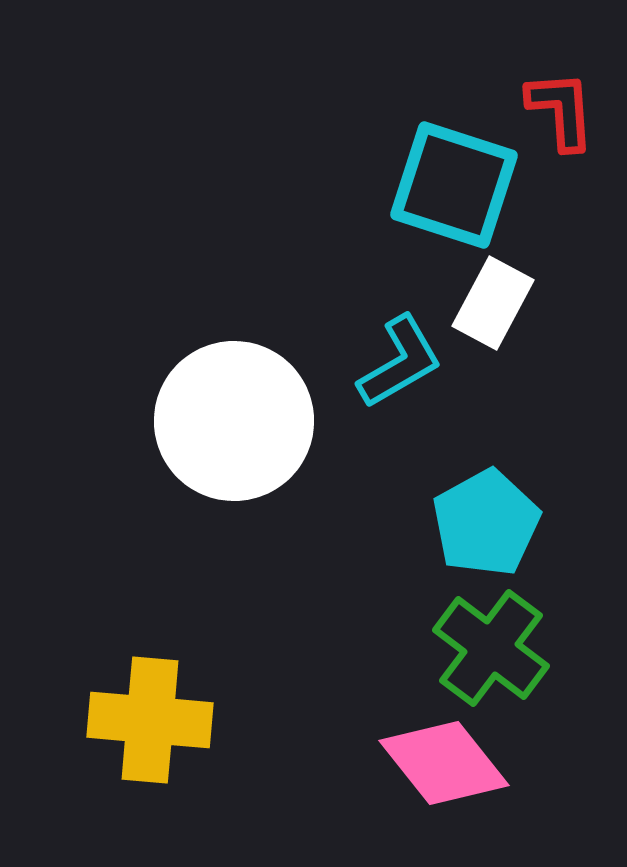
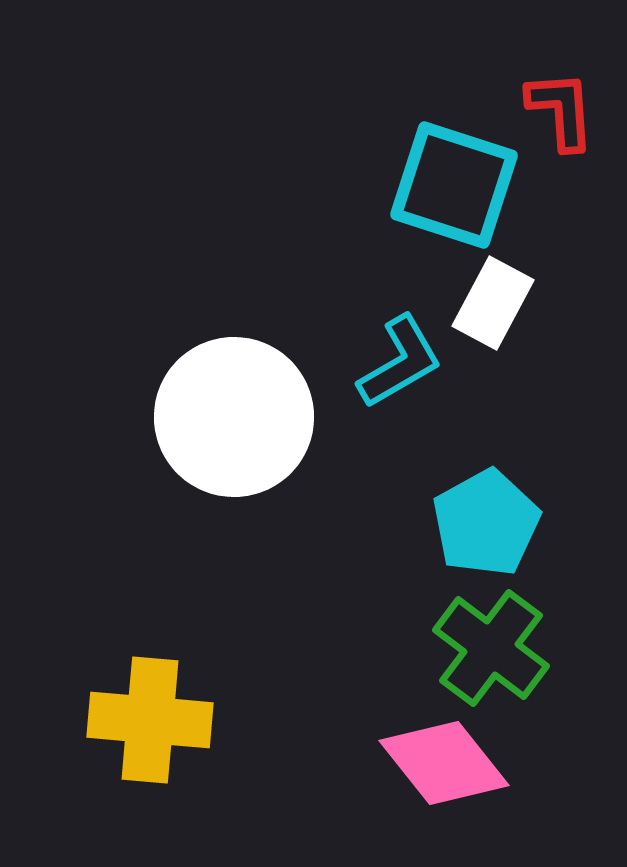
white circle: moved 4 px up
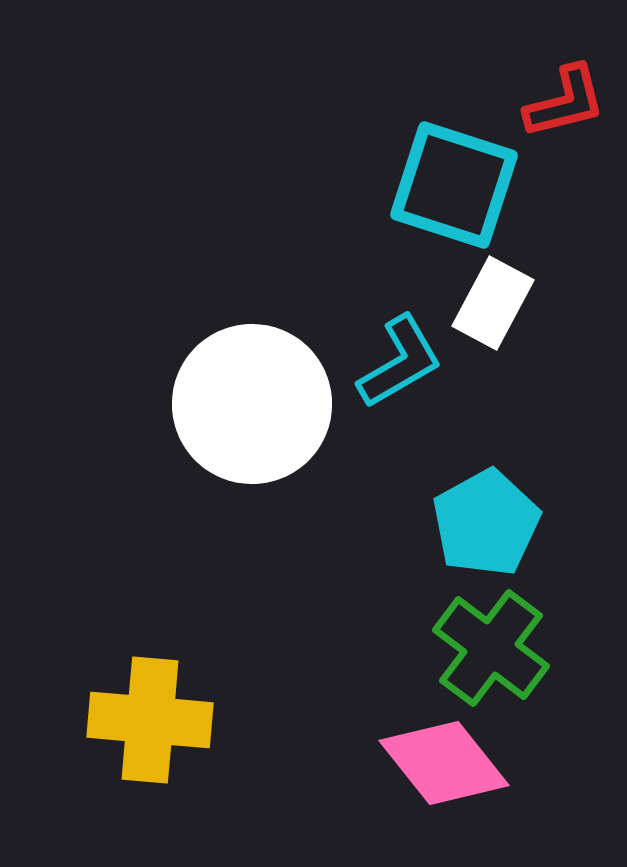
red L-shape: moved 4 px right, 8 px up; rotated 80 degrees clockwise
white circle: moved 18 px right, 13 px up
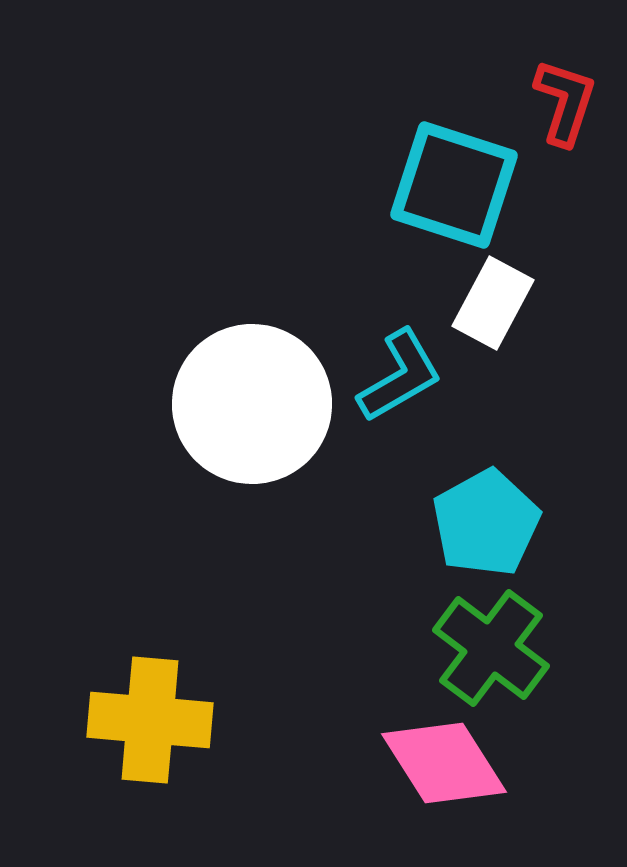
red L-shape: rotated 58 degrees counterclockwise
cyan L-shape: moved 14 px down
pink diamond: rotated 6 degrees clockwise
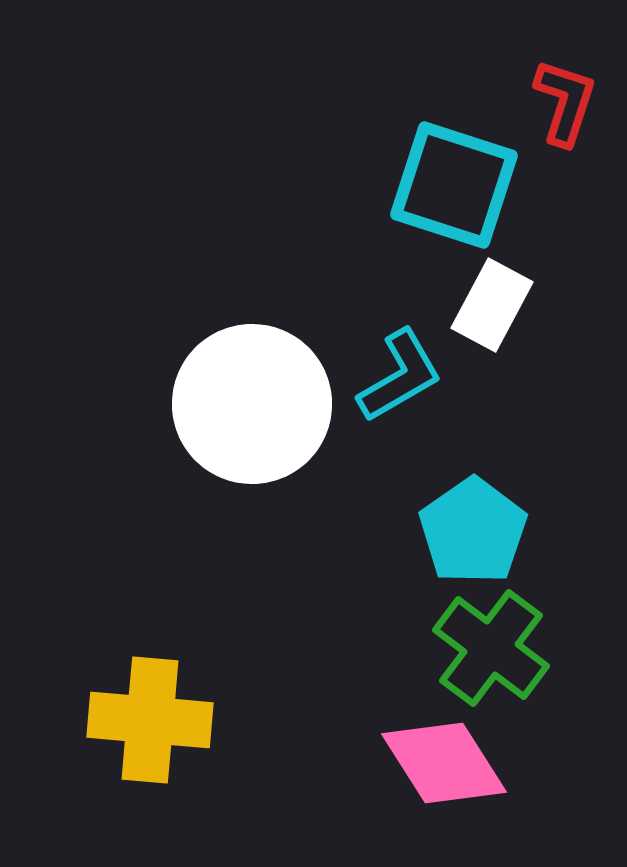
white rectangle: moved 1 px left, 2 px down
cyan pentagon: moved 13 px left, 8 px down; rotated 6 degrees counterclockwise
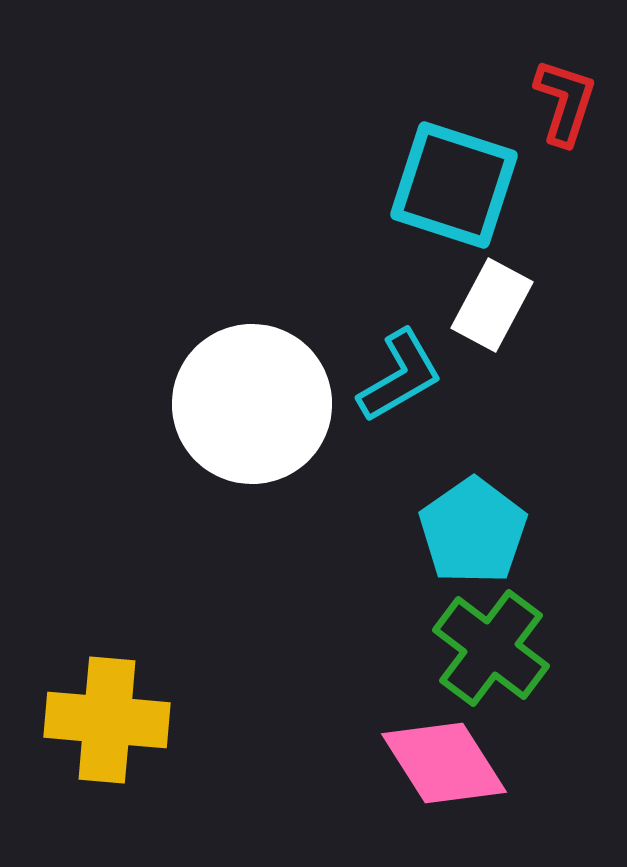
yellow cross: moved 43 px left
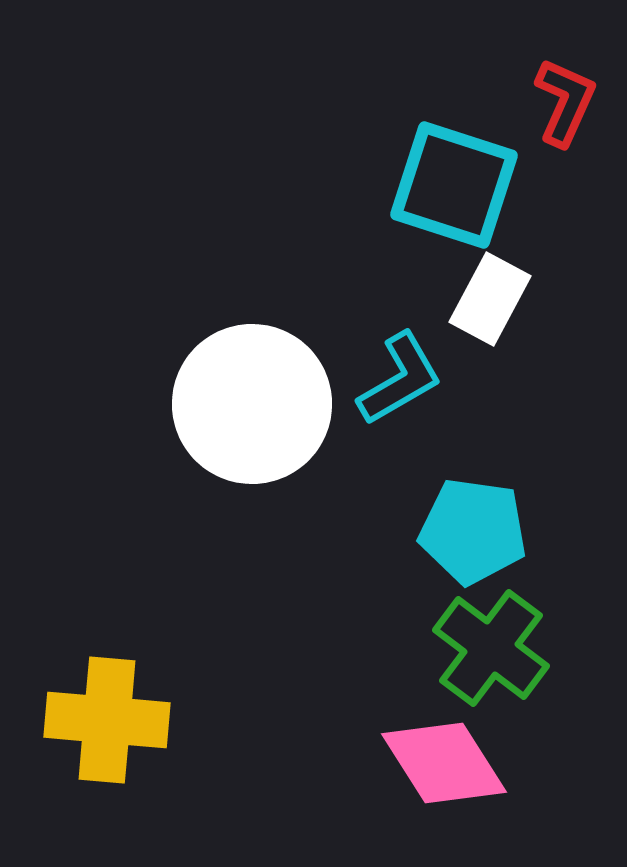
red L-shape: rotated 6 degrees clockwise
white rectangle: moved 2 px left, 6 px up
cyan L-shape: moved 3 px down
cyan pentagon: rotated 29 degrees counterclockwise
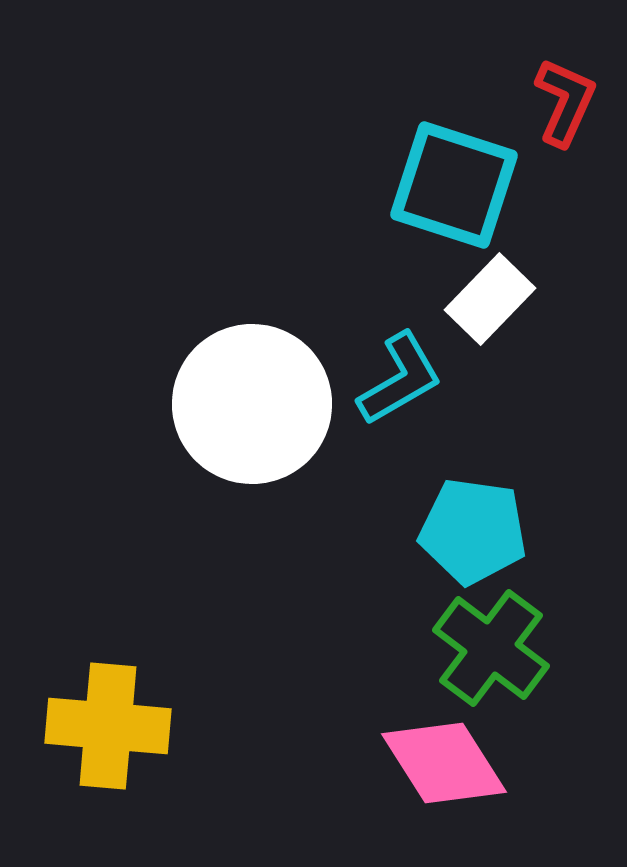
white rectangle: rotated 16 degrees clockwise
yellow cross: moved 1 px right, 6 px down
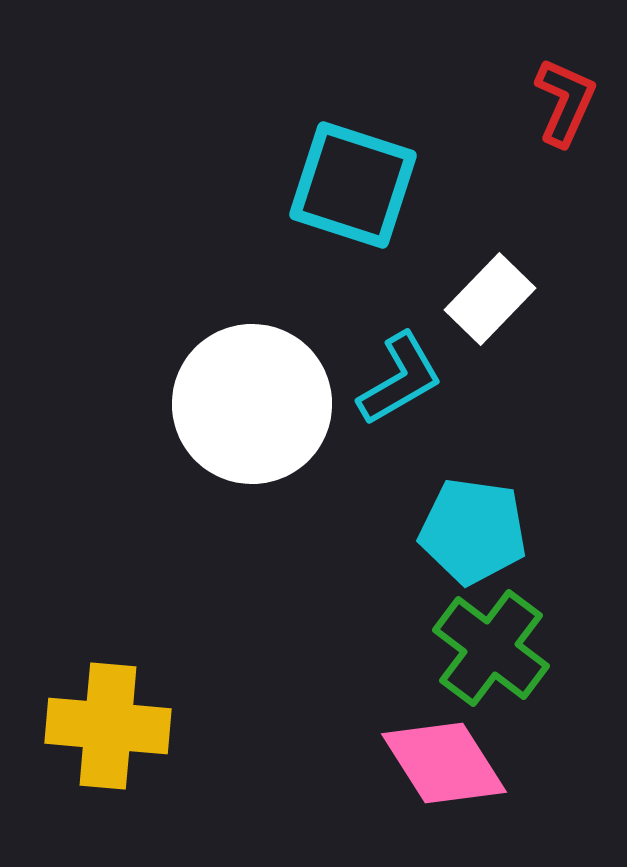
cyan square: moved 101 px left
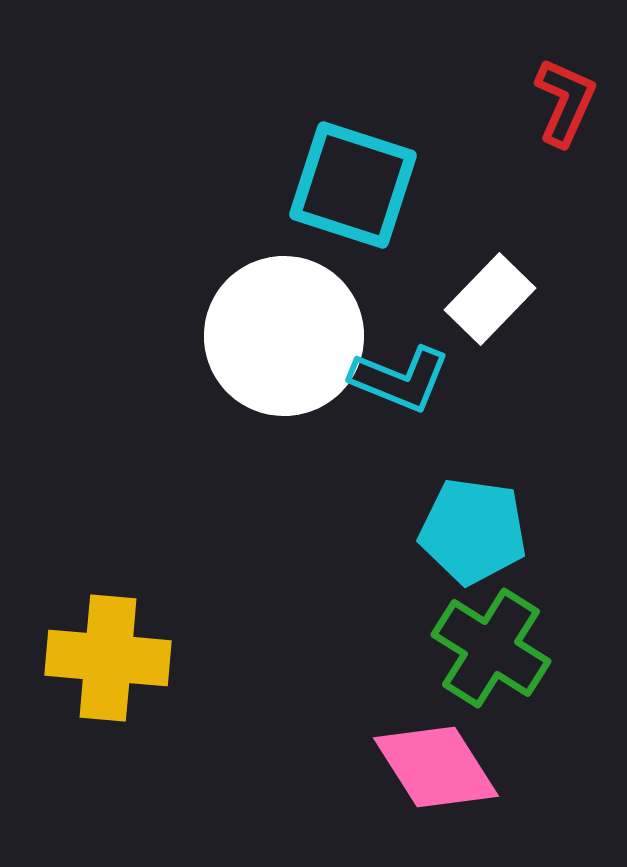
cyan L-shape: rotated 52 degrees clockwise
white circle: moved 32 px right, 68 px up
green cross: rotated 5 degrees counterclockwise
yellow cross: moved 68 px up
pink diamond: moved 8 px left, 4 px down
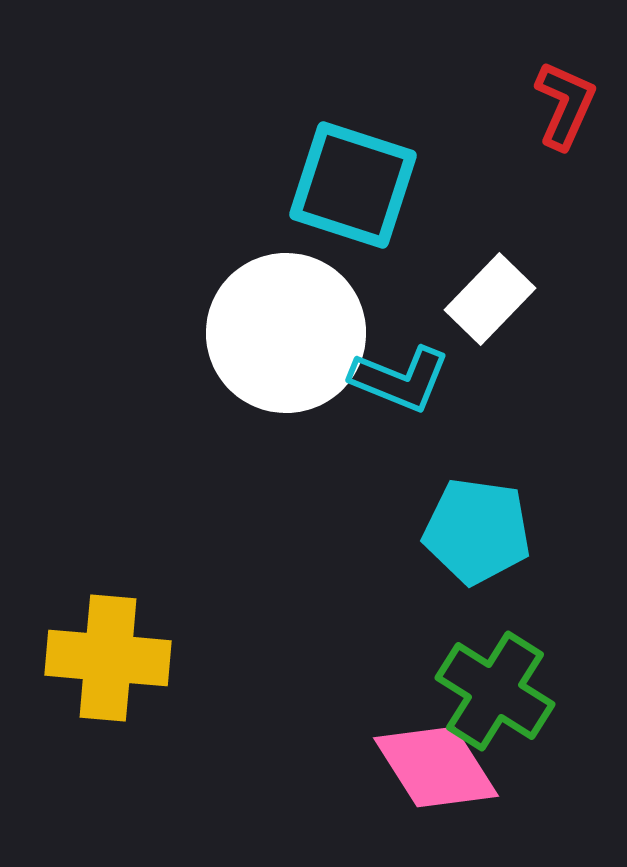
red L-shape: moved 3 px down
white circle: moved 2 px right, 3 px up
cyan pentagon: moved 4 px right
green cross: moved 4 px right, 43 px down
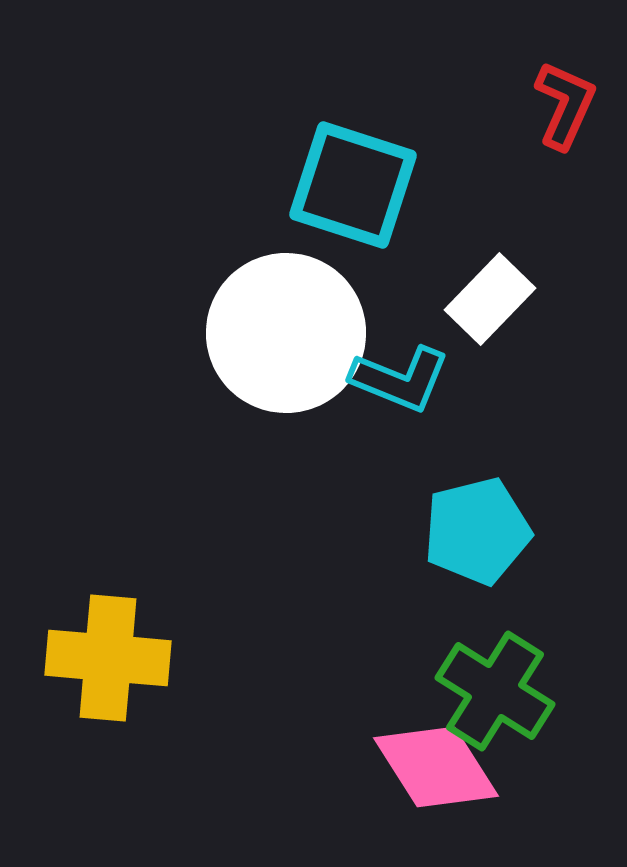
cyan pentagon: rotated 22 degrees counterclockwise
